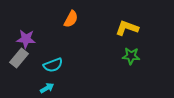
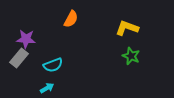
green star: rotated 18 degrees clockwise
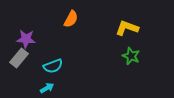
cyan semicircle: moved 1 px down
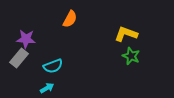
orange semicircle: moved 1 px left
yellow L-shape: moved 1 px left, 6 px down
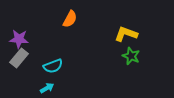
purple star: moved 7 px left
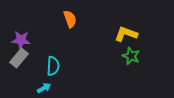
orange semicircle: rotated 48 degrees counterclockwise
purple star: moved 2 px right, 1 px down
cyan semicircle: rotated 66 degrees counterclockwise
cyan arrow: moved 3 px left
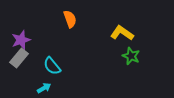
yellow L-shape: moved 4 px left, 1 px up; rotated 15 degrees clockwise
purple star: rotated 24 degrees counterclockwise
cyan semicircle: moved 1 px left; rotated 138 degrees clockwise
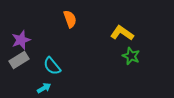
gray rectangle: moved 2 px down; rotated 18 degrees clockwise
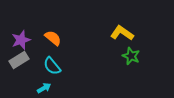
orange semicircle: moved 17 px left, 19 px down; rotated 30 degrees counterclockwise
